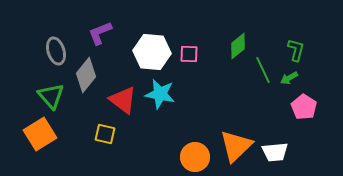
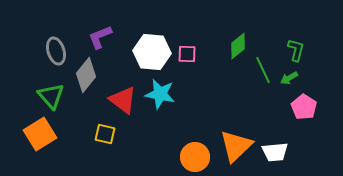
purple L-shape: moved 4 px down
pink square: moved 2 px left
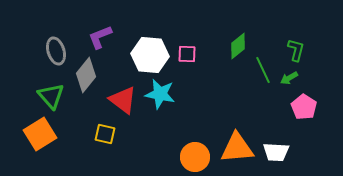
white hexagon: moved 2 px left, 3 px down
orange triangle: moved 1 px right, 2 px down; rotated 39 degrees clockwise
white trapezoid: moved 1 px right; rotated 8 degrees clockwise
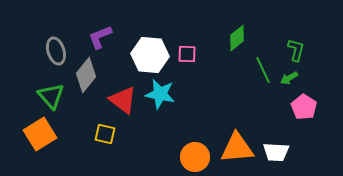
green diamond: moved 1 px left, 8 px up
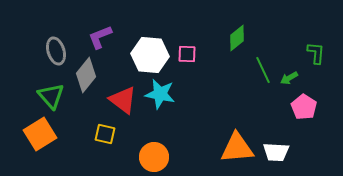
green L-shape: moved 20 px right, 3 px down; rotated 10 degrees counterclockwise
orange circle: moved 41 px left
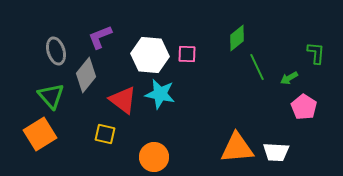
green line: moved 6 px left, 3 px up
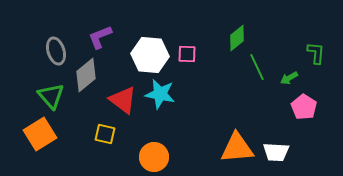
gray diamond: rotated 12 degrees clockwise
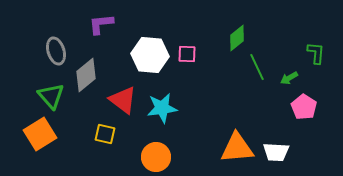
purple L-shape: moved 1 px right, 13 px up; rotated 16 degrees clockwise
cyan star: moved 2 px right, 14 px down; rotated 20 degrees counterclockwise
orange circle: moved 2 px right
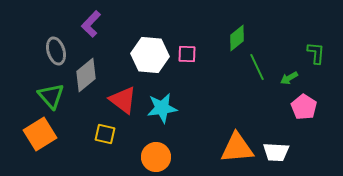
purple L-shape: moved 10 px left; rotated 40 degrees counterclockwise
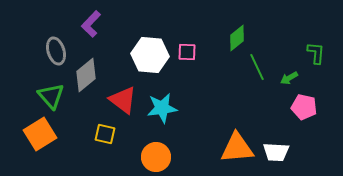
pink square: moved 2 px up
pink pentagon: rotated 20 degrees counterclockwise
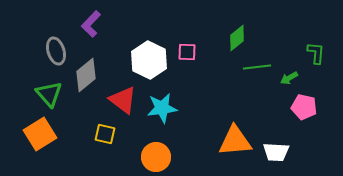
white hexagon: moved 1 px left, 5 px down; rotated 21 degrees clockwise
green line: rotated 72 degrees counterclockwise
green triangle: moved 2 px left, 2 px up
orange triangle: moved 2 px left, 7 px up
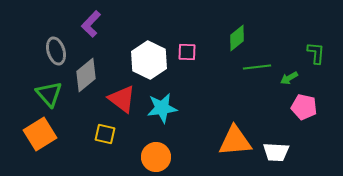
red triangle: moved 1 px left, 1 px up
